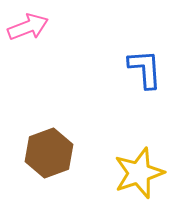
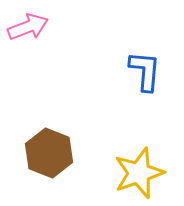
blue L-shape: moved 2 px down; rotated 9 degrees clockwise
brown hexagon: rotated 18 degrees counterclockwise
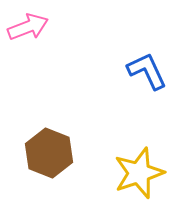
blue L-shape: moved 2 px right; rotated 30 degrees counterclockwise
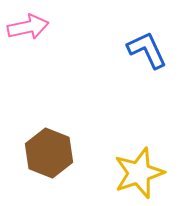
pink arrow: rotated 9 degrees clockwise
blue L-shape: moved 21 px up
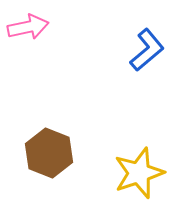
blue L-shape: rotated 75 degrees clockwise
